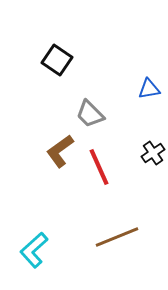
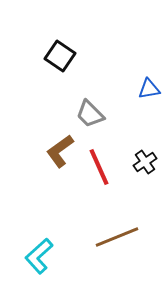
black square: moved 3 px right, 4 px up
black cross: moved 8 px left, 9 px down
cyan L-shape: moved 5 px right, 6 px down
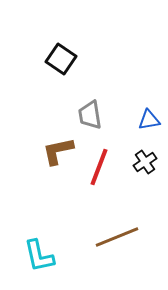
black square: moved 1 px right, 3 px down
blue triangle: moved 31 px down
gray trapezoid: moved 1 px down; rotated 36 degrees clockwise
brown L-shape: moved 2 px left; rotated 24 degrees clockwise
red line: rotated 45 degrees clockwise
cyan L-shape: rotated 60 degrees counterclockwise
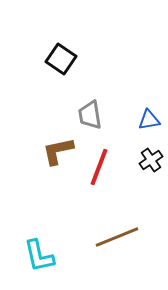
black cross: moved 6 px right, 2 px up
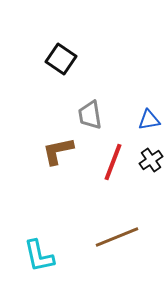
red line: moved 14 px right, 5 px up
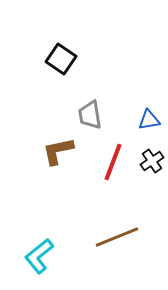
black cross: moved 1 px right, 1 px down
cyan L-shape: rotated 63 degrees clockwise
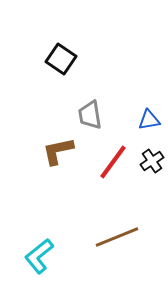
red line: rotated 15 degrees clockwise
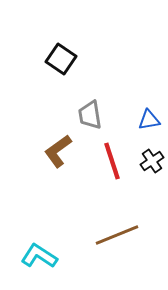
brown L-shape: rotated 24 degrees counterclockwise
red line: moved 1 px left, 1 px up; rotated 54 degrees counterclockwise
brown line: moved 2 px up
cyan L-shape: rotated 72 degrees clockwise
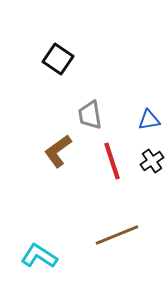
black square: moved 3 px left
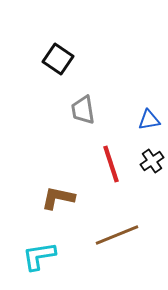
gray trapezoid: moved 7 px left, 5 px up
brown L-shape: moved 47 px down; rotated 48 degrees clockwise
red line: moved 1 px left, 3 px down
cyan L-shape: rotated 42 degrees counterclockwise
